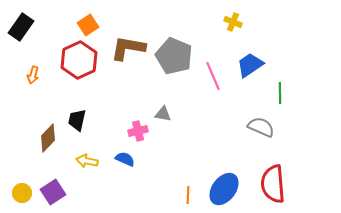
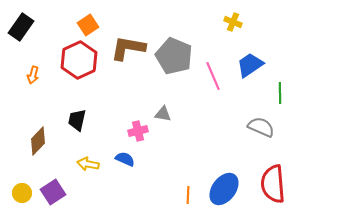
brown diamond: moved 10 px left, 3 px down
yellow arrow: moved 1 px right, 3 px down
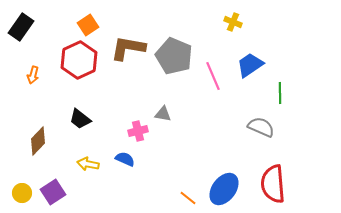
black trapezoid: moved 3 px right, 1 px up; rotated 65 degrees counterclockwise
orange line: moved 3 px down; rotated 54 degrees counterclockwise
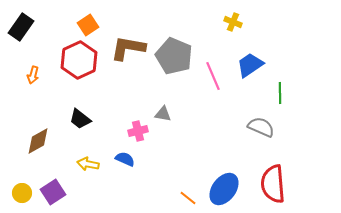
brown diamond: rotated 16 degrees clockwise
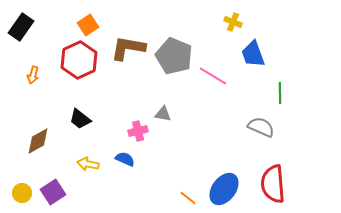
blue trapezoid: moved 3 px right, 11 px up; rotated 76 degrees counterclockwise
pink line: rotated 36 degrees counterclockwise
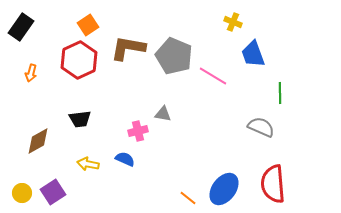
orange arrow: moved 2 px left, 2 px up
black trapezoid: rotated 45 degrees counterclockwise
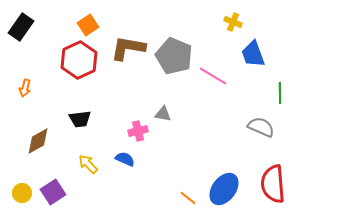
orange arrow: moved 6 px left, 15 px down
yellow arrow: rotated 35 degrees clockwise
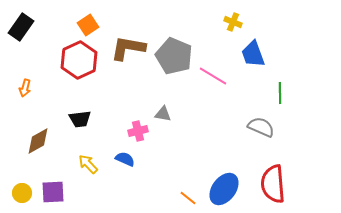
purple square: rotated 30 degrees clockwise
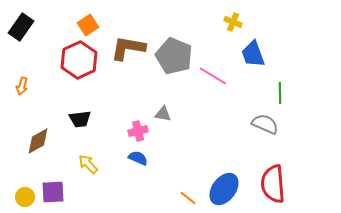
orange arrow: moved 3 px left, 2 px up
gray semicircle: moved 4 px right, 3 px up
blue semicircle: moved 13 px right, 1 px up
yellow circle: moved 3 px right, 4 px down
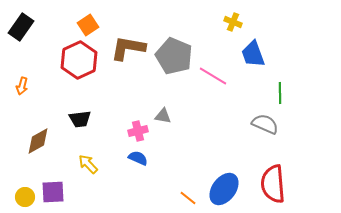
gray triangle: moved 2 px down
